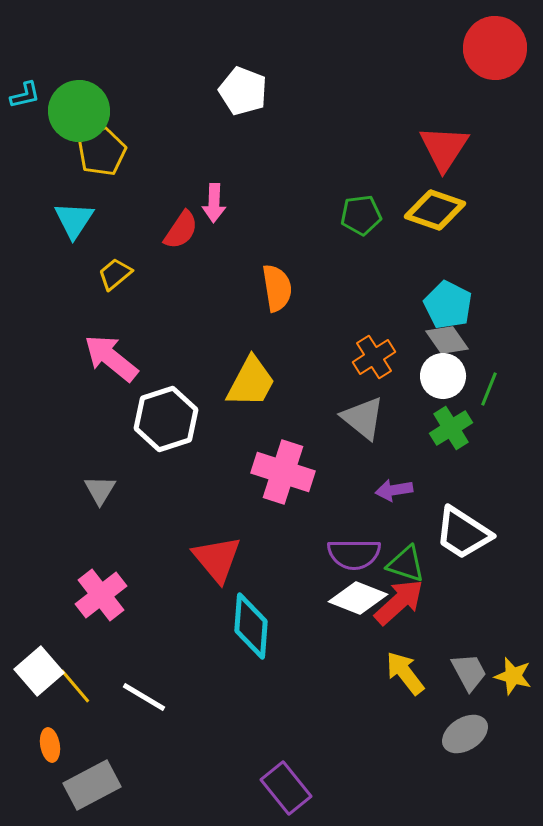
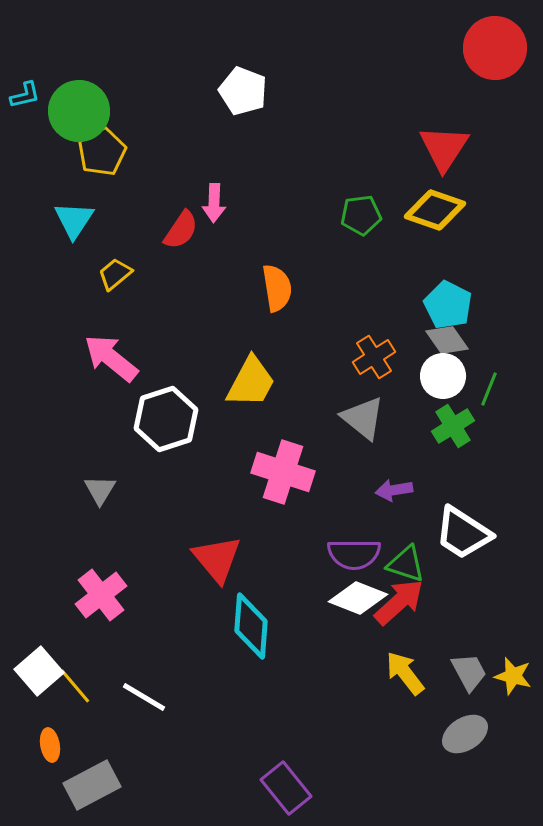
green cross at (451, 428): moved 2 px right, 2 px up
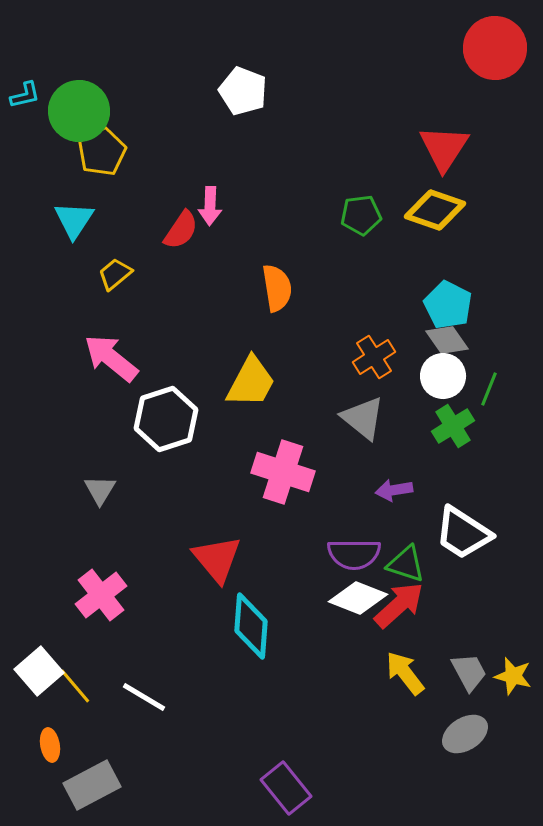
pink arrow at (214, 203): moved 4 px left, 3 px down
red arrow at (399, 602): moved 3 px down
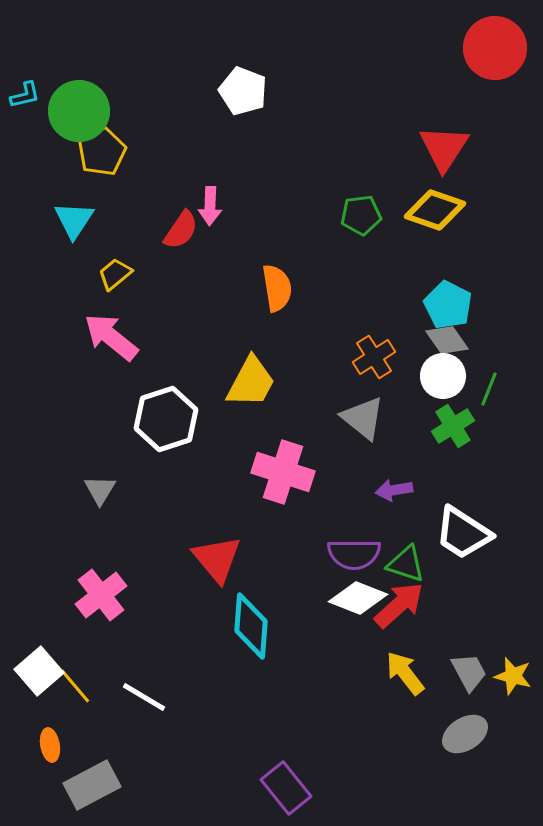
pink arrow at (111, 358): moved 21 px up
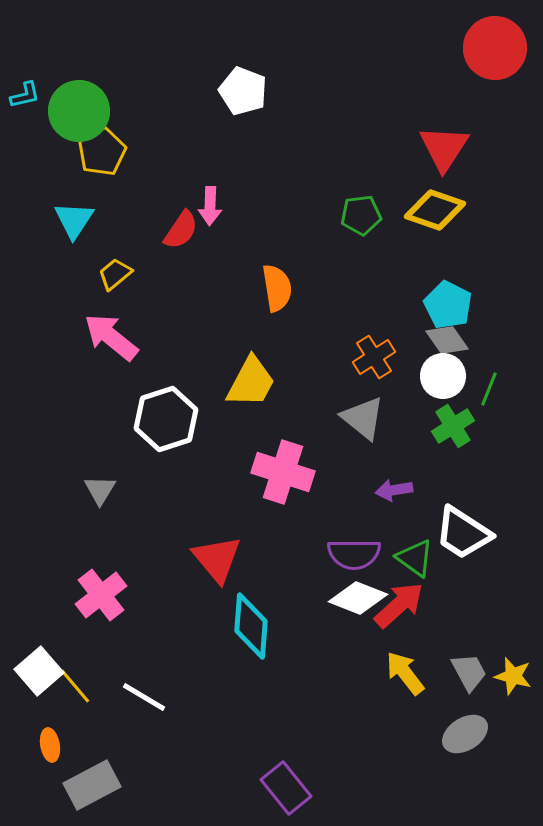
green triangle at (406, 564): moved 9 px right, 6 px up; rotated 18 degrees clockwise
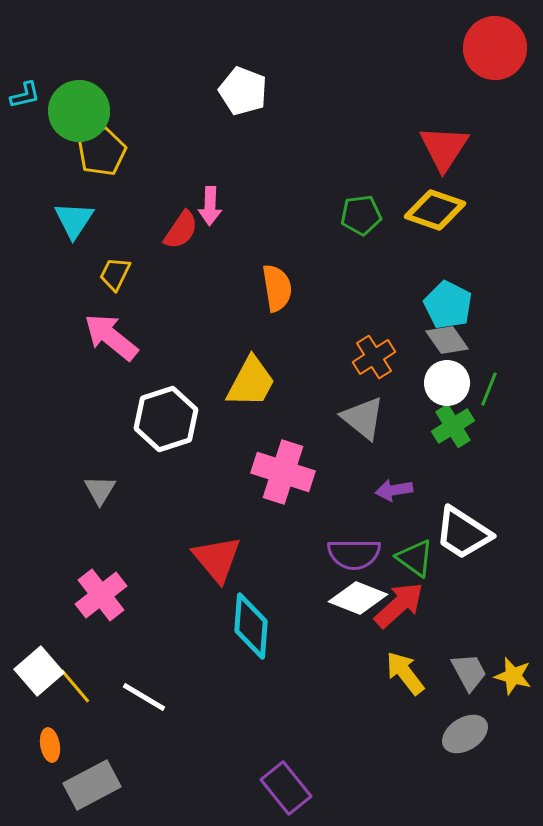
yellow trapezoid at (115, 274): rotated 24 degrees counterclockwise
white circle at (443, 376): moved 4 px right, 7 px down
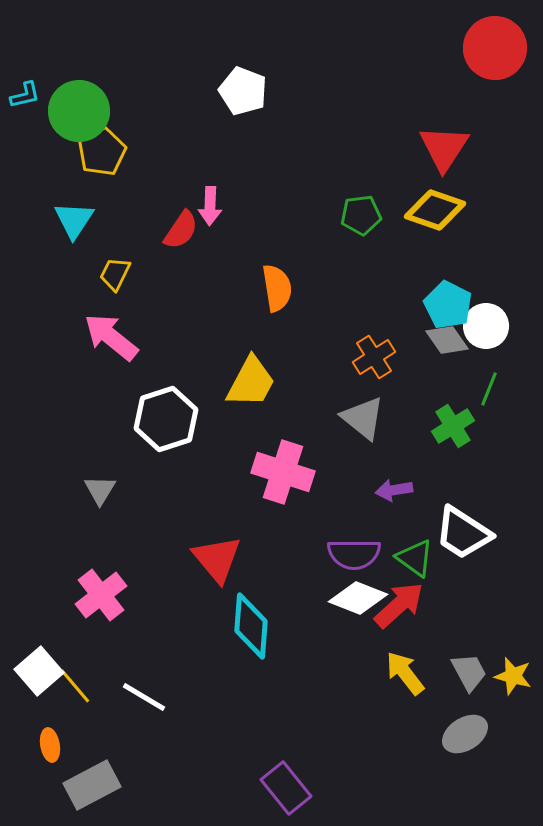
white circle at (447, 383): moved 39 px right, 57 px up
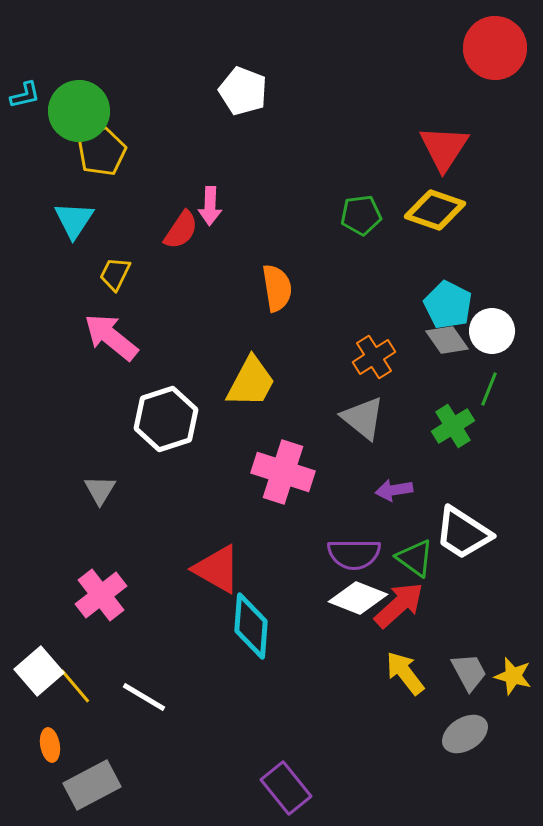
white circle at (486, 326): moved 6 px right, 5 px down
red triangle at (217, 559): moved 10 px down; rotated 20 degrees counterclockwise
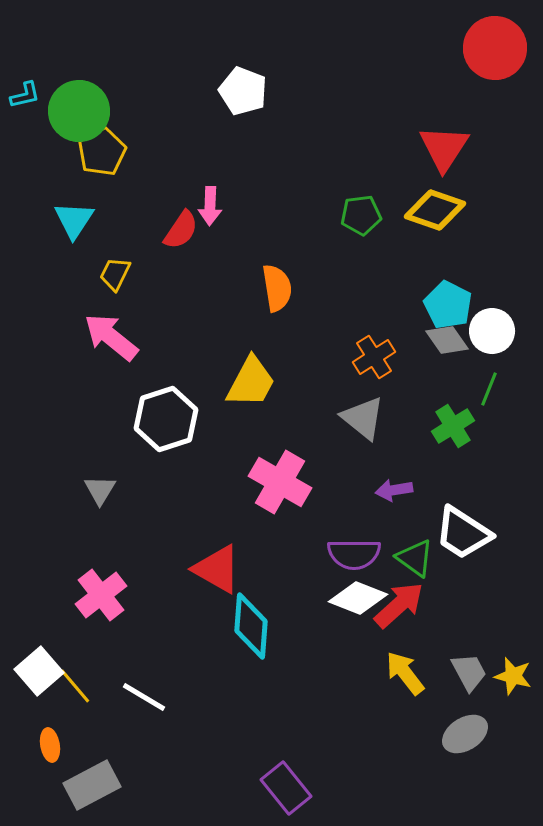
pink cross at (283, 472): moved 3 px left, 10 px down; rotated 12 degrees clockwise
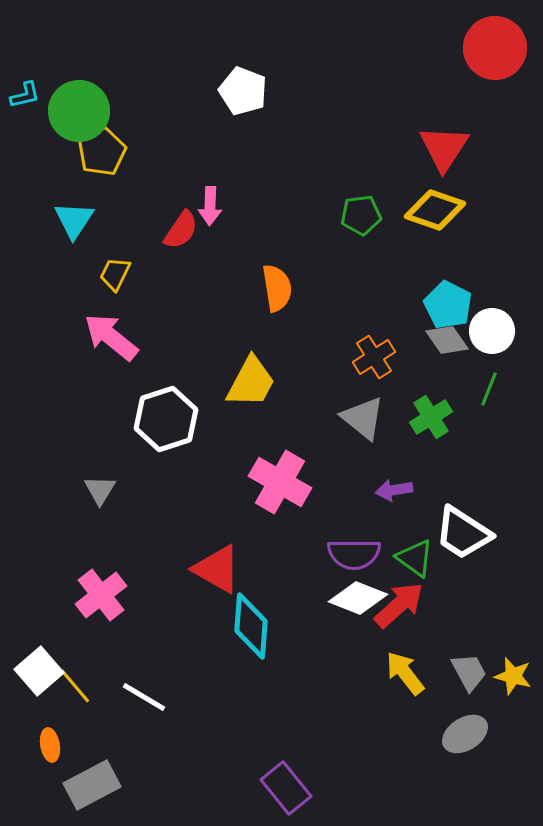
green cross at (453, 426): moved 22 px left, 9 px up
